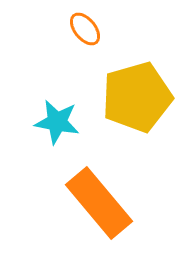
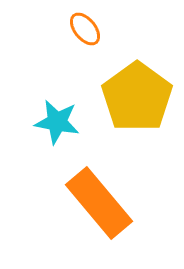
yellow pentagon: rotated 20 degrees counterclockwise
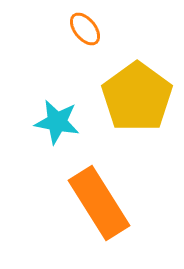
orange rectangle: rotated 8 degrees clockwise
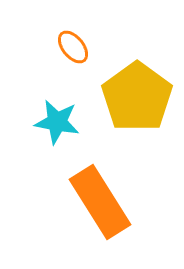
orange ellipse: moved 12 px left, 18 px down
orange rectangle: moved 1 px right, 1 px up
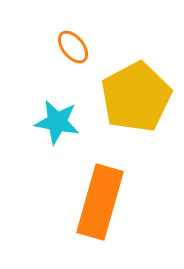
yellow pentagon: moved 1 px left; rotated 8 degrees clockwise
orange rectangle: rotated 48 degrees clockwise
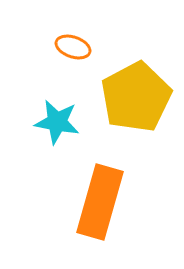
orange ellipse: rotated 32 degrees counterclockwise
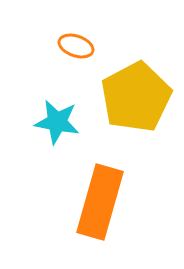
orange ellipse: moved 3 px right, 1 px up
